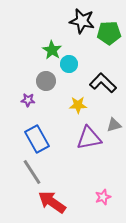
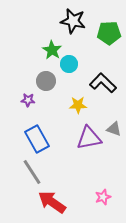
black star: moved 9 px left
gray triangle: moved 4 px down; rotated 35 degrees clockwise
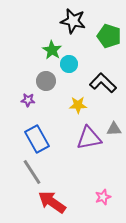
green pentagon: moved 3 px down; rotated 20 degrees clockwise
gray triangle: rotated 21 degrees counterclockwise
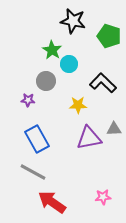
gray line: moved 1 px right; rotated 28 degrees counterclockwise
pink star: rotated 14 degrees clockwise
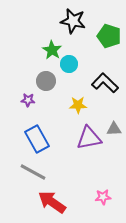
black L-shape: moved 2 px right
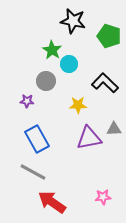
purple star: moved 1 px left, 1 px down
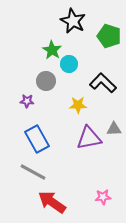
black star: rotated 15 degrees clockwise
black L-shape: moved 2 px left
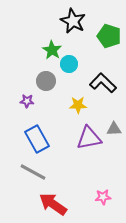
red arrow: moved 1 px right, 2 px down
